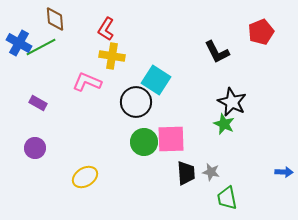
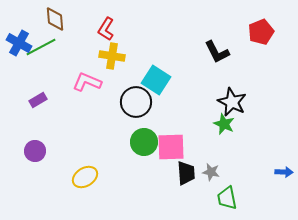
purple rectangle: moved 3 px up; rotated 60 degrees counterclockwise
pink square: moved 8 px down
purple circle: moved 3 px down
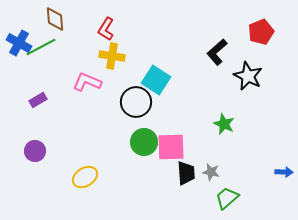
black L-shape: rotated 76 degrees clockwise
black star: moved 16 px right, 26 px up
green trapezoid: rotated 60 degrees clockwise
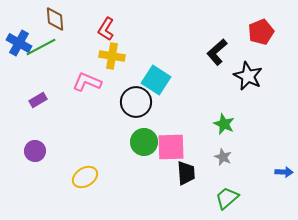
gray star: moved 12 px right, 15 px up; rotated 12 degrees clockwise
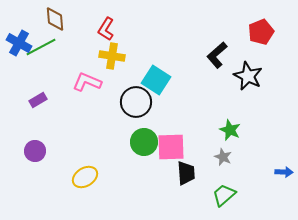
black L-shape: moved 3 px down
green star: moved 6 px right, 6 px down
green trapezoid: moved 3 px left, 3 px up
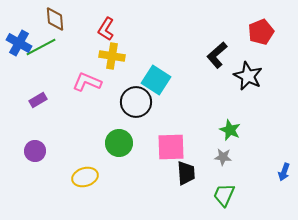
green circle: moved 25 px left, 1 px down
gray star: rotated 18 degrees counterclockwise
blue arrow: rotated 108 degrees clockwise
yellow ellipse: rotated 15 degrees clockwise
green trapezoid: rotated 25 degrees counterclockwise
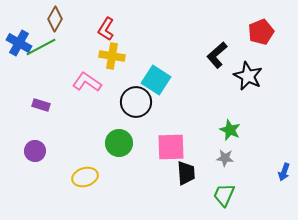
brown diamond: rotated 35 degrees clockwise
pink L-shape: rotated 12 degrees clockwise
purple rectangle: moved 3 px right, 5 px down; rotated 48 degrees clockwise
gray star: moved 2 px right, 1 px down
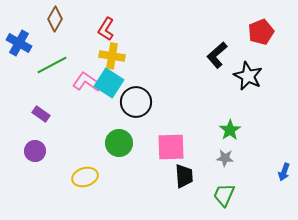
green line: moved 11 px right, 18 px down
cyan square: moved 47 px left, 3 px down
purple rectangle: moved 9 px down; rotated 18 degrees clockwise
green star: rotated 15 degrees clockwise
black trapezoid: moved 2 px left, 3 px down
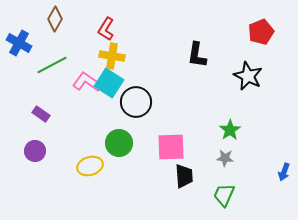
black L-shape: moved 20 px left; rotated 40 degrees counterclockwise
yellow ellipse: moved 5 px right, 11 px up
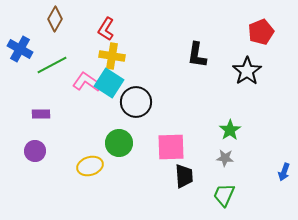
blue cross: moved 1 px right, 6 px down
black star: moved 1 px left, 5 px up; rotated 12 degrees clockwise
purple rectangle: rotated 36 degrees counterclockwise
